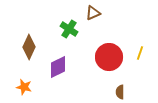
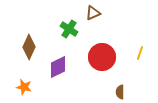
red circle: moved 7 px left
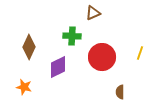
green cross: moved 3 px right, 7 px down; rotated 30 degrees counterclockwise
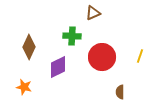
yellow line: moved 3 px down
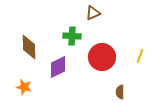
brown diamond: rotated 25 degrees counterclockwise
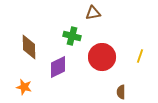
brown triangle: rotated 14 degrees clockwise
green cross: rotated 12 degrees clockwise
brown semicircle: moved 1 px right
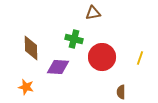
green cross: moved 2 px right, 3 px down
brown diamond: moved 2 px right, 1 px down
yellow line: moved 2 px down
purple diamond: rotated 30 degrees clockwise
orange star: moved 2 px right
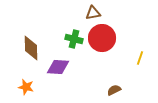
red circle: moved 19 px up
brown semicircle: moved 7 px left, 2 px up; rotated 64 degrees clockwise
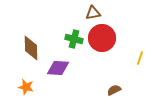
purple diamond: moved 1 px down
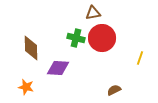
green cross: moved 2 px right, 1 px up
